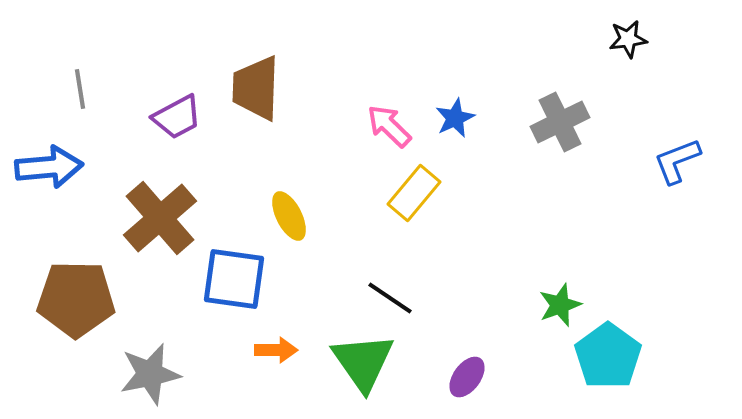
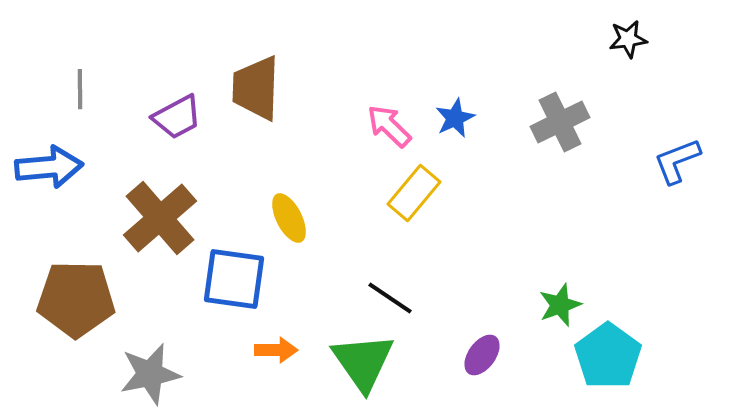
gray line: rotated 9 degrees clockwise
yellow ellipse: moved 2 px down
purple ellipse: moved 15 px right, 22 px up
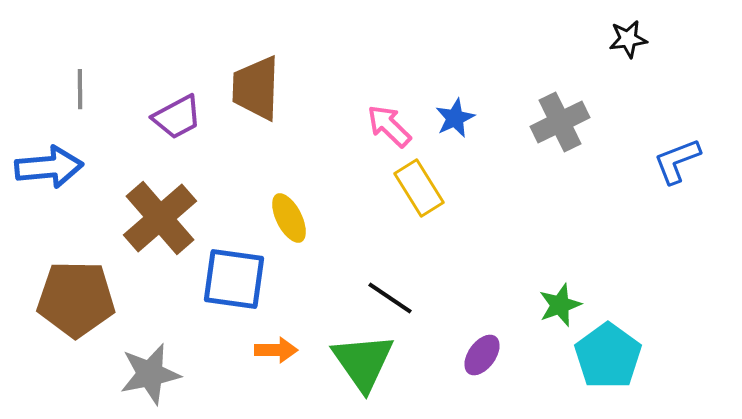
yellow rectangle: moved 5 px right, 5 px up; rotated 72 degrees counterclockwise
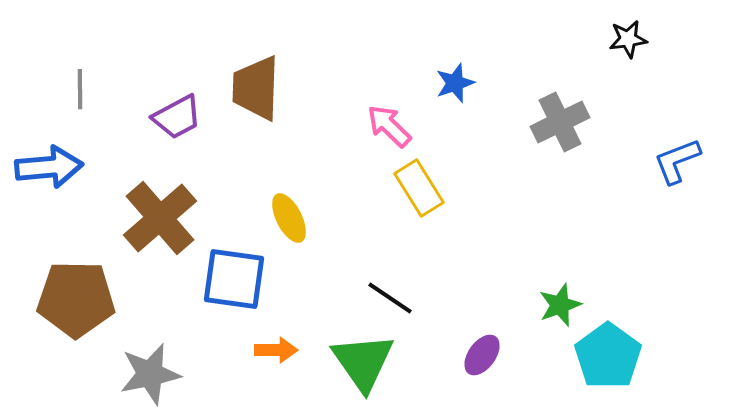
blue star: moved 35 px up; rotated 6 degrees clockwise
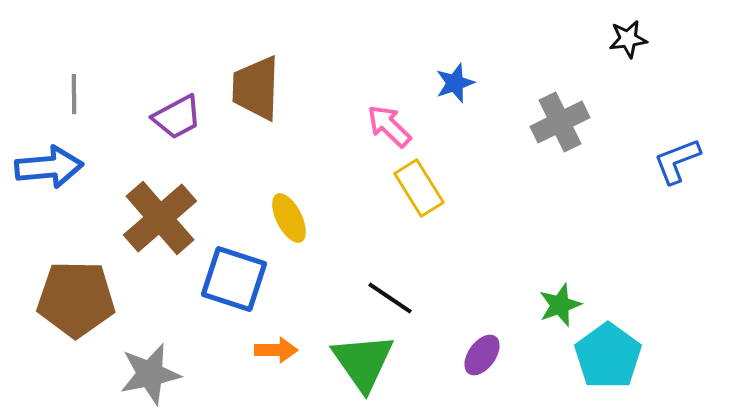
gray line: moved 6 px left, 5 px down
blue square: rotated 10 degrees clockwise
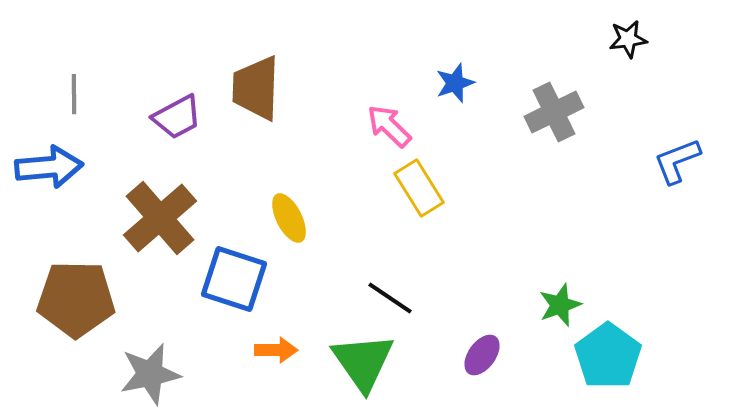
gray cross: moved 6 px left, 10 px up
